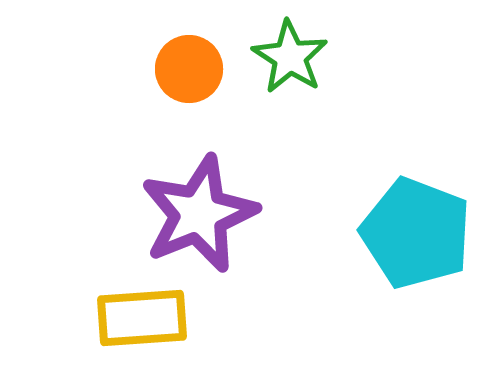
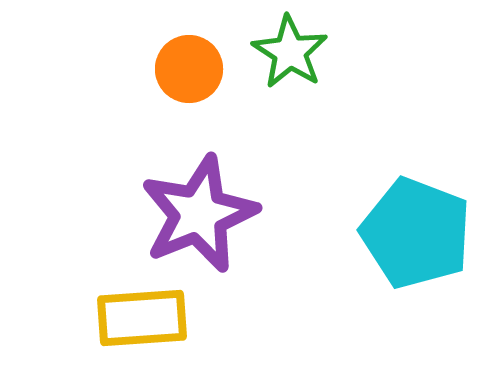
green star: moved 5 px up
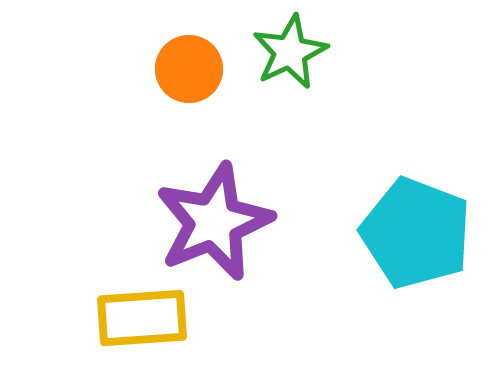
green star: rotated 14 degrees clockwise
purple star: moved 15 px right, 8 px down
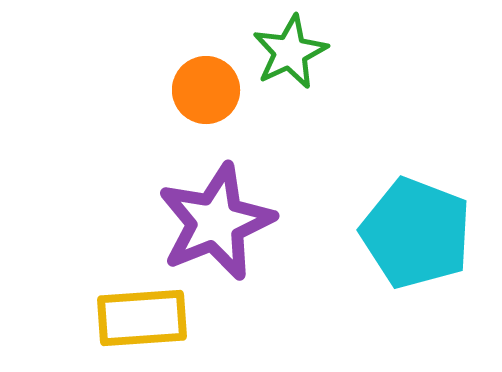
orange circle: moved 17 px right, 21 px down
purple star: moved 2 px right
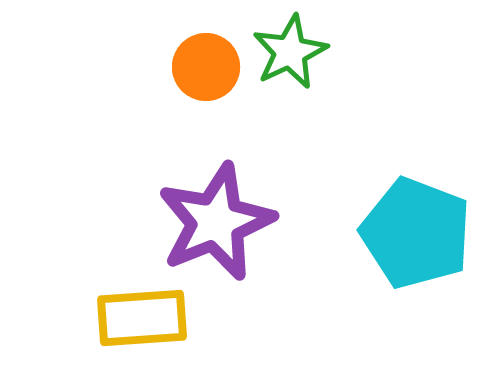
orange circle: moved 23 px up
